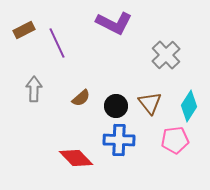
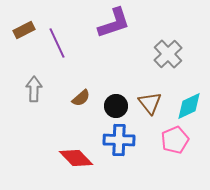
purple L-shape: rotated 45 degrees counterclockwise
gray cross: moved 2 px right, 1 px up
cyan diamond: rotated 32 degrees clockwise
pink pentagon: rotated 16 degrees counterclockwise
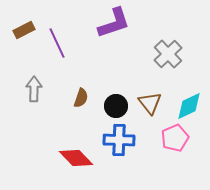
brown semicircle: rotated 30 degrees counterclockwise
pink pentagon: moved 2 px up
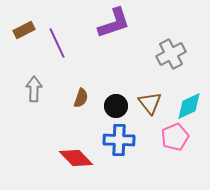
gray cross: moved 3 px right; rotated 16 degrees clockwise
pink pentagon: moved 1 px up
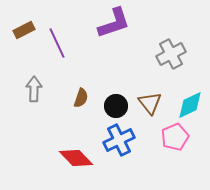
cyan diamond: moved 1 px right, 1 px up
blue cross: rotated 28 degrees counterclockwise
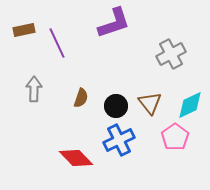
brown rectangle: rotated 15 degrees clockwise
pink pentagon: rotated 12 degrees counterclockwise
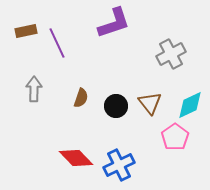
brown rectangle: moved 2 px right, 1 px down
blue cross: moved 25 px down
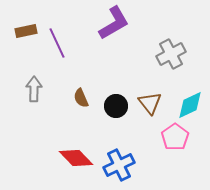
purple L-shape: rotated 12 degrees counterclockwise
brown semicircle: rotated 138 degrees clockwise
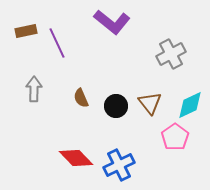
purple L-shape: moved 2 px left, 1 px up; rotated 69 degrees clockwise
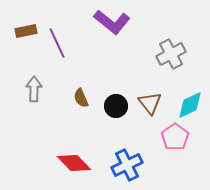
red diamond: moved 2 px left, 5 px down
blue cross: moved 8 px right
